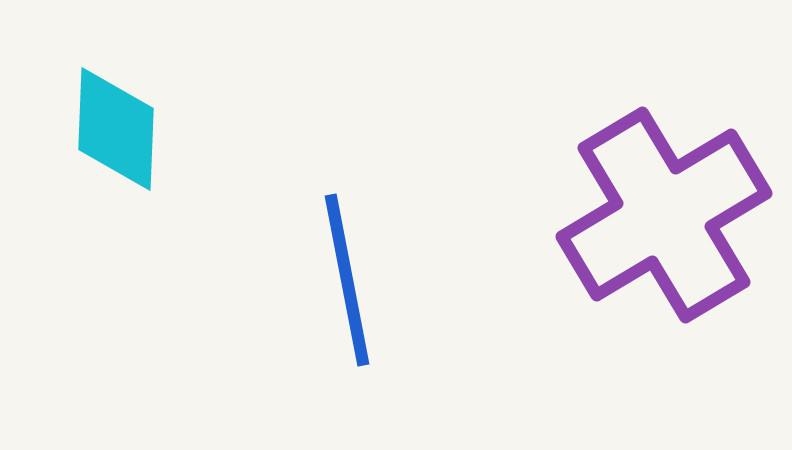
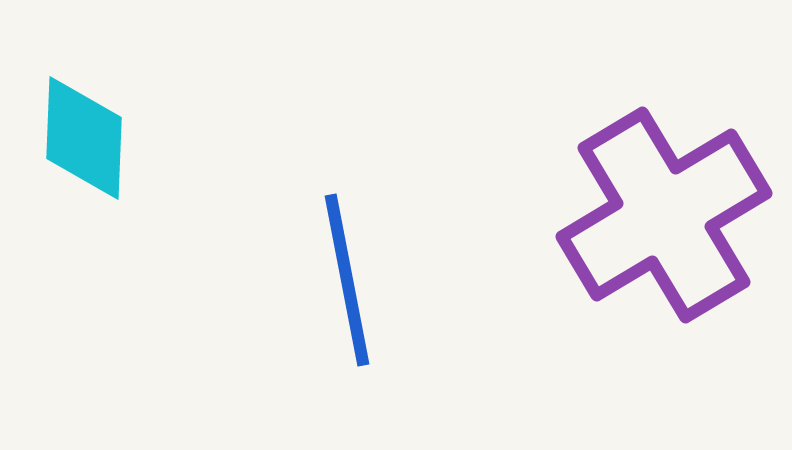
cyan diamond: moved 32 px left, 9 px down
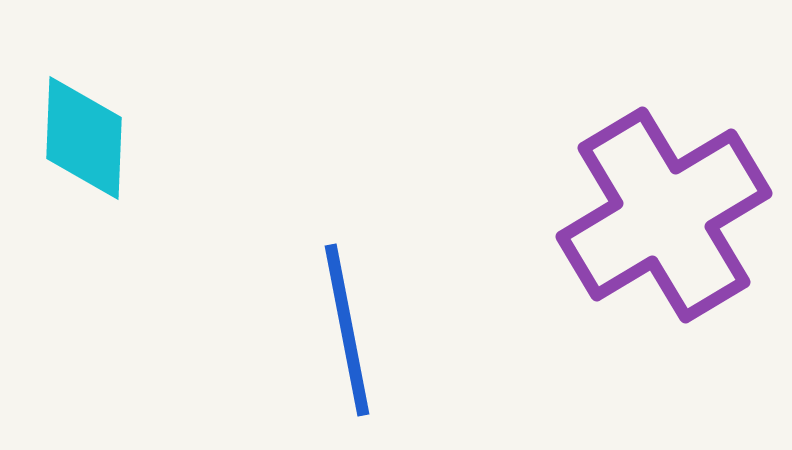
blue line: moved 50 px down
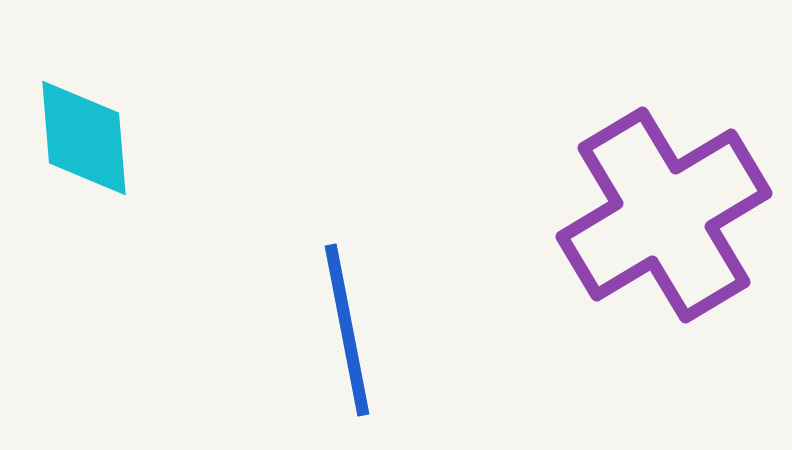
cyan diamond: rotated 7 degrees counterclockwise
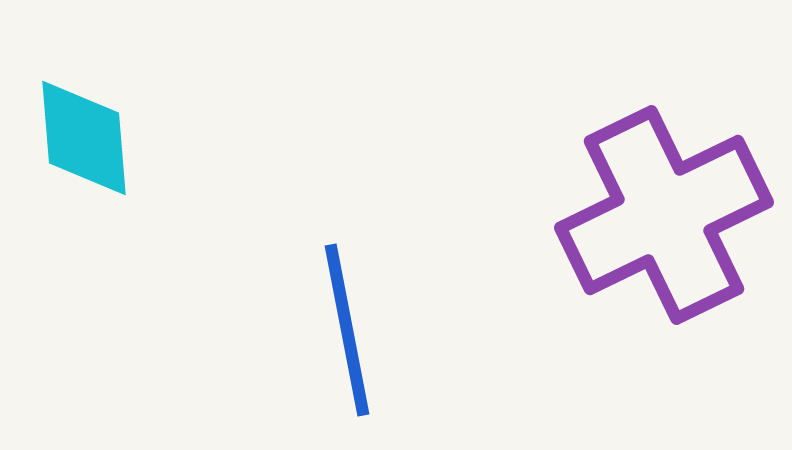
purple cross: rotated 5 degrees clockwise
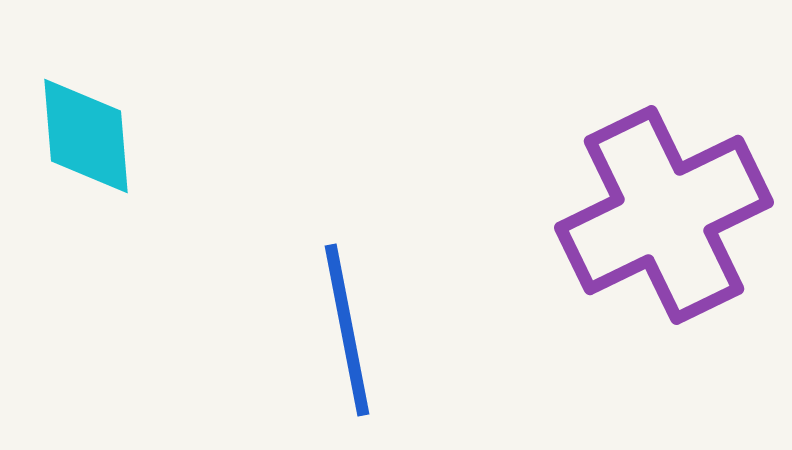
cyan diamond: moved 2 px right, 2 px up
